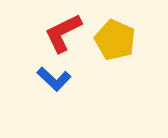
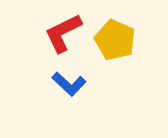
blue L-shape: moved 15 px right, 5 px down
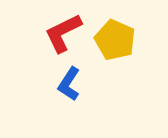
blue L-shape: rotated 80 degrees clockwise
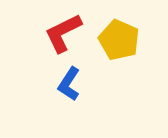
yellow pentagon: moved 4 px right
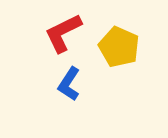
yellow pentagon: moved 7 px down
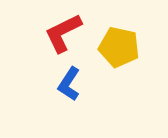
yellow pentagon: rotated 12 degrees counterclockwise
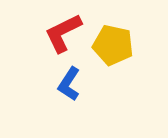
yellow pentagon: moved 6 px left, 2 px up
